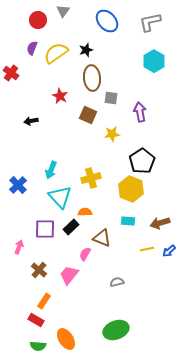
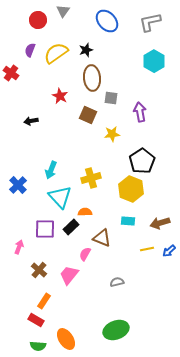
purple semicircle: moved 2 px left, 2 px down
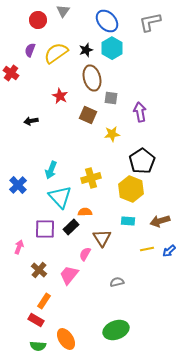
cyan hexagon: moved 42 px left, 13 px up
brown ellipse: rotated 10 degrees counterclockwise
brown arrow: moved 2 px up
brown triangle: rotated 36 degrees clockwise
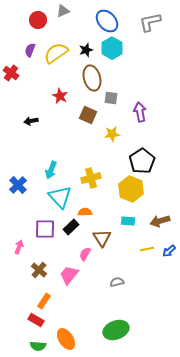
gray triangle: rotated 32 degrees clockwise
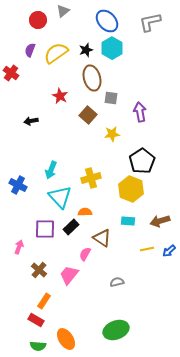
gray triangle: rotated 16 degrees counterclockwise
brown square: rotated 18 degrees clockwise
blue cross: rotated 18 degrees counterclockwise
brown triangle: rotated 24 degrees counterclockwise
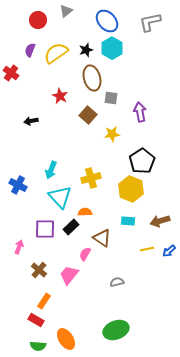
gray triangle: moved 3 px right
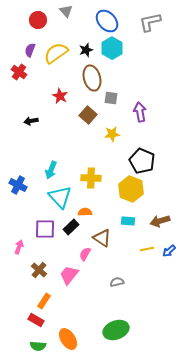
gray triangle: rotated 32 degrees counterclockwise
red cross: moved 8 px right, 1 px up
black pentagon: rotated 15 degrees counterclockwise
yellow cross: rotated 18 degrees clockwise
orange ellipse: moved 2 px right
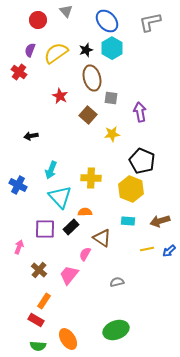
black arrow: moved 15 px down
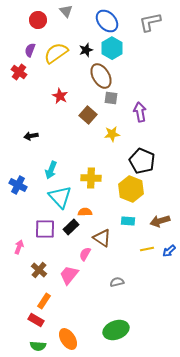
brown ellipse: moved 9 px right, 2 px up; rotated 15 degrees counterclockwise
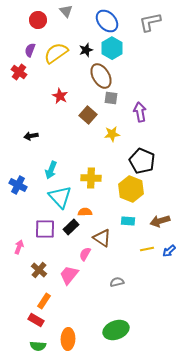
orange ellipse: rotated 35 degrees clockwise
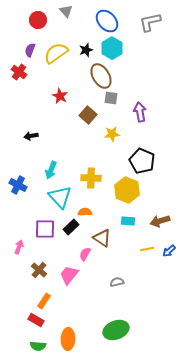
yellow hexagon: moved 4 px left, 1 px down
